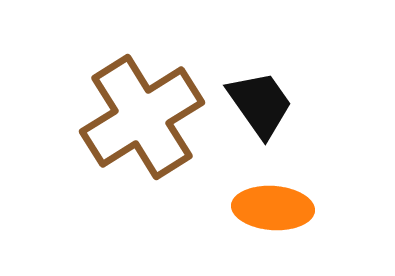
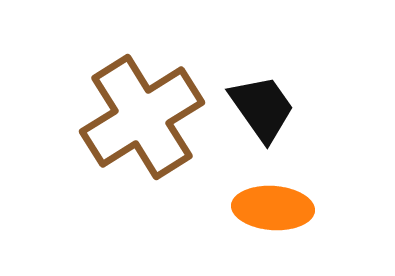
black trapezoid: moved 2 px right, 4 px down
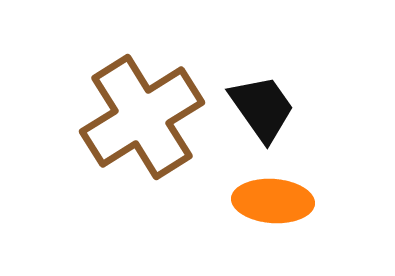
orange ellipse: moved 7 px up
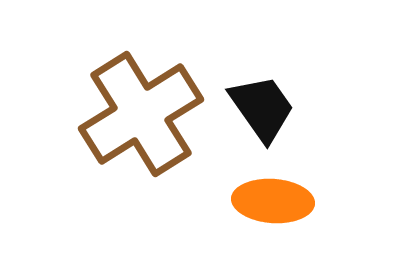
brown cross: moved 1 px left, 3 px up
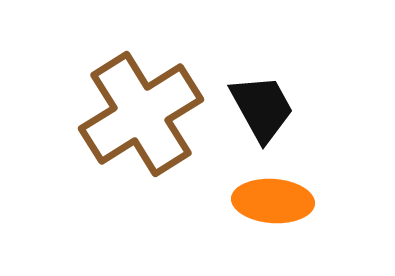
black trapezoid: rotated 6 degrees clockwise
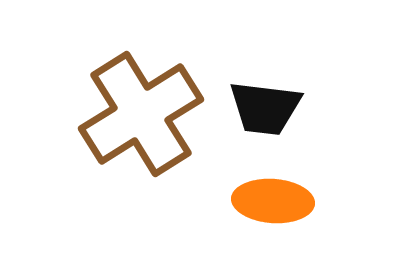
black trapezoid: moved 3 px right; rotated 126 degrees clockwise
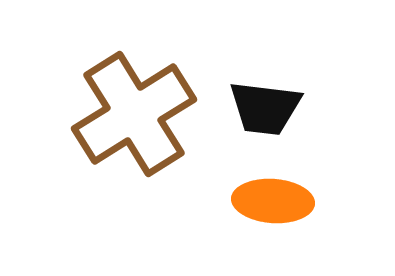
brown cross: moved 7 px left
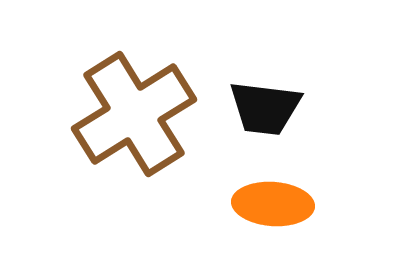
orange ellipse: moved 3 px down
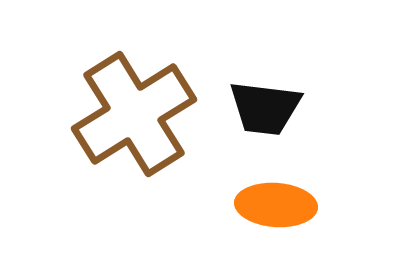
orange ellipse: moved 3 px right, 1 px down
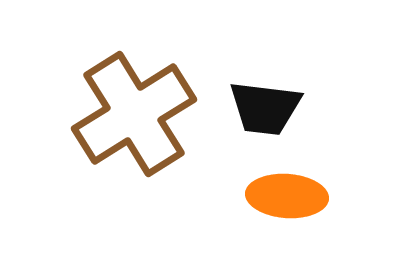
orange ellipse: moved 11 px right, 9 px up
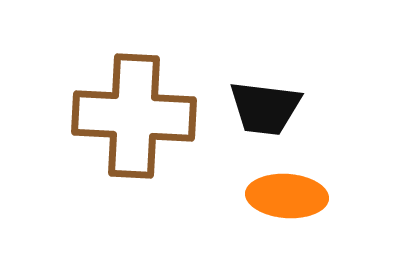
brown cross: moved 2 px down; rotated 35 degrees clockwise
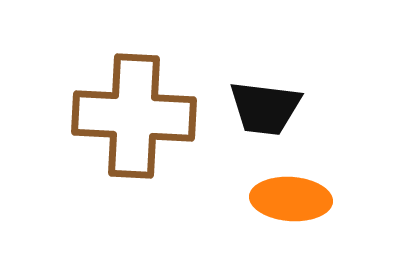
orange ellipse: moved 4 px right, 3 px down
